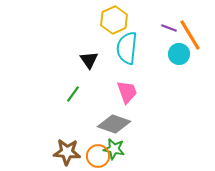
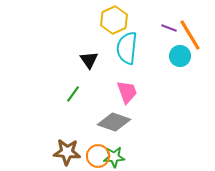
cyan circle: moved 1 px right, 2 px down
gray diamond: moved 2 px up
green star: moved 8 px down; rotated 15 degrees counterclockwise
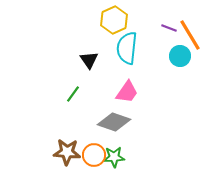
pink trapezoid: rotated 55 degrees clockwise
orange circle: moved 4 px left, 1 px up
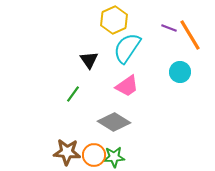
cyan semicircle: rotated 28 degrees clockwise
cyan circle: moved 16 px down
pink trapezoid: moved 6 px up; rotated 20 degrees clockwise
gray diamond: rotated 12 degrees clockwise
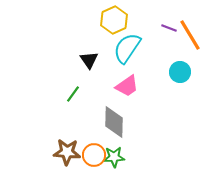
gray diamond: rotated 60 degrees clockwise
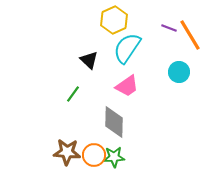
black triangle: rotated 12 degrees counterclockwise
cyan circle: moved 1 px left
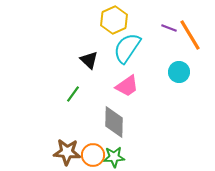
orange circle: moved 1 px left
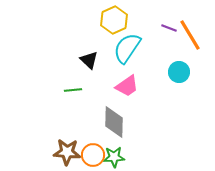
green line: moved 4 px up; rotated 48 degrees clockwise
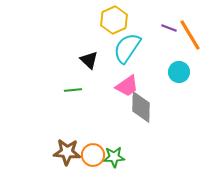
gray diamond: moved 27 px right, 15 px up
